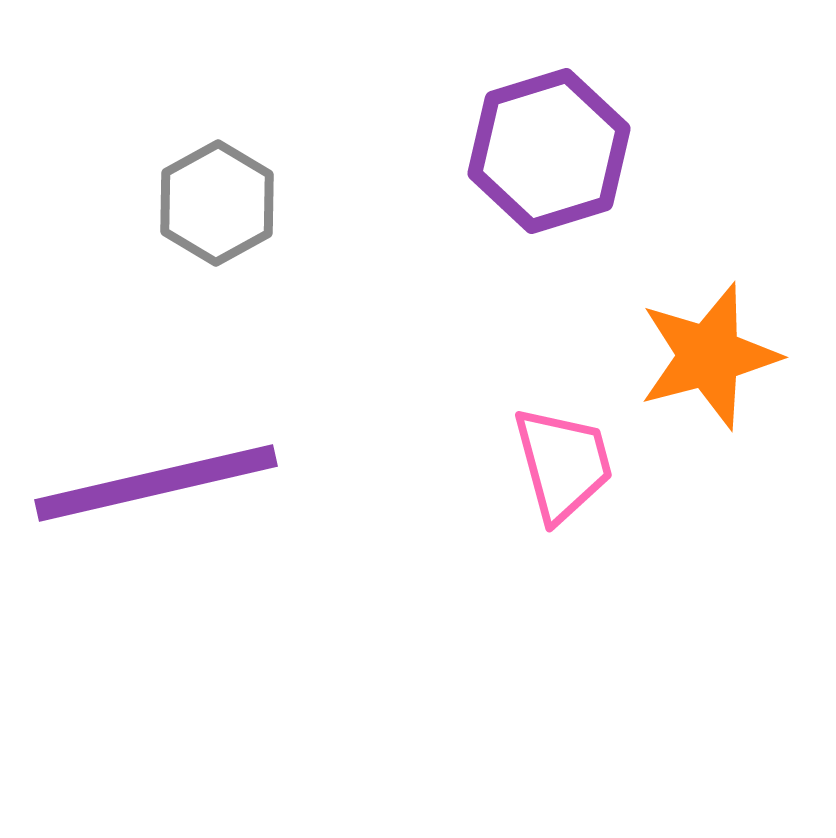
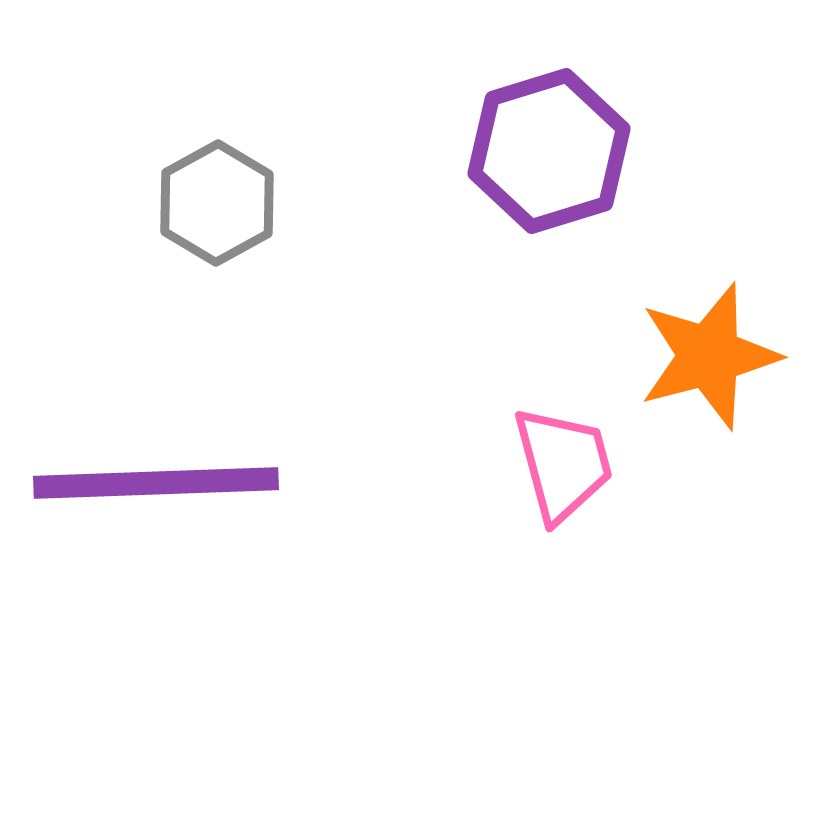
purple line: rotated 11 degrees clockwise
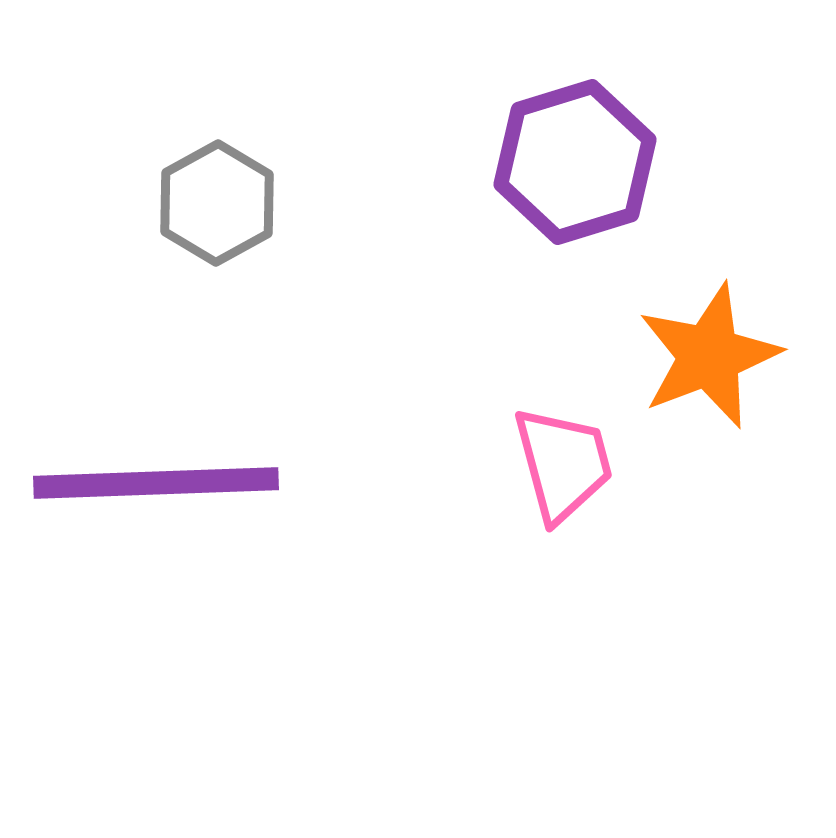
purple hexagon: moved 26 px right, 11 px down
orange star: rotated 6 degrees counterclockwise
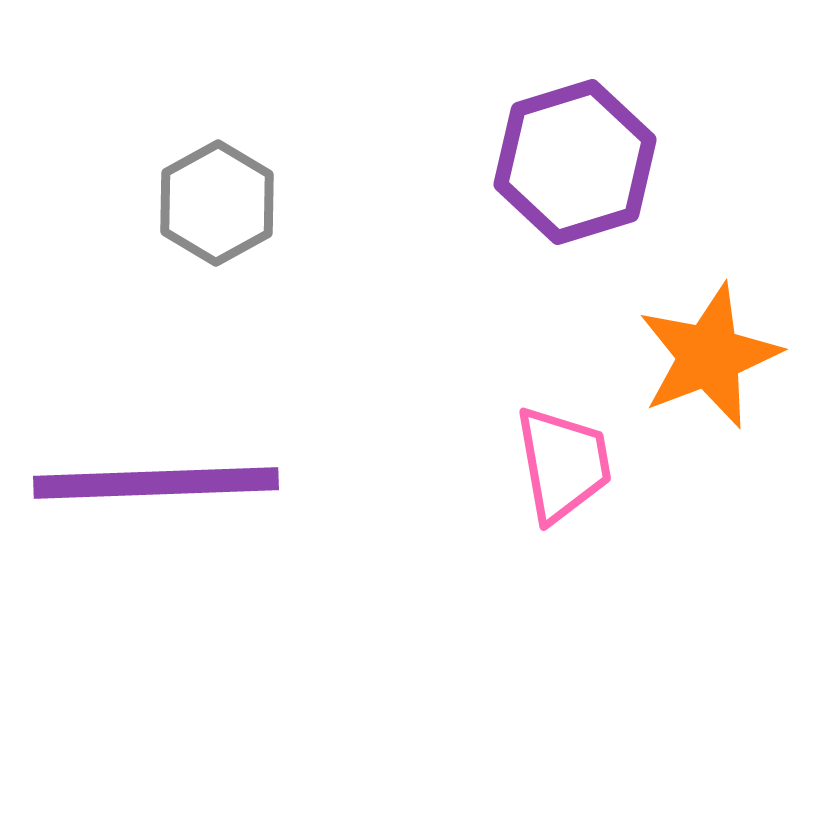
pink trapezoid: rotated 5 degrees clockwise
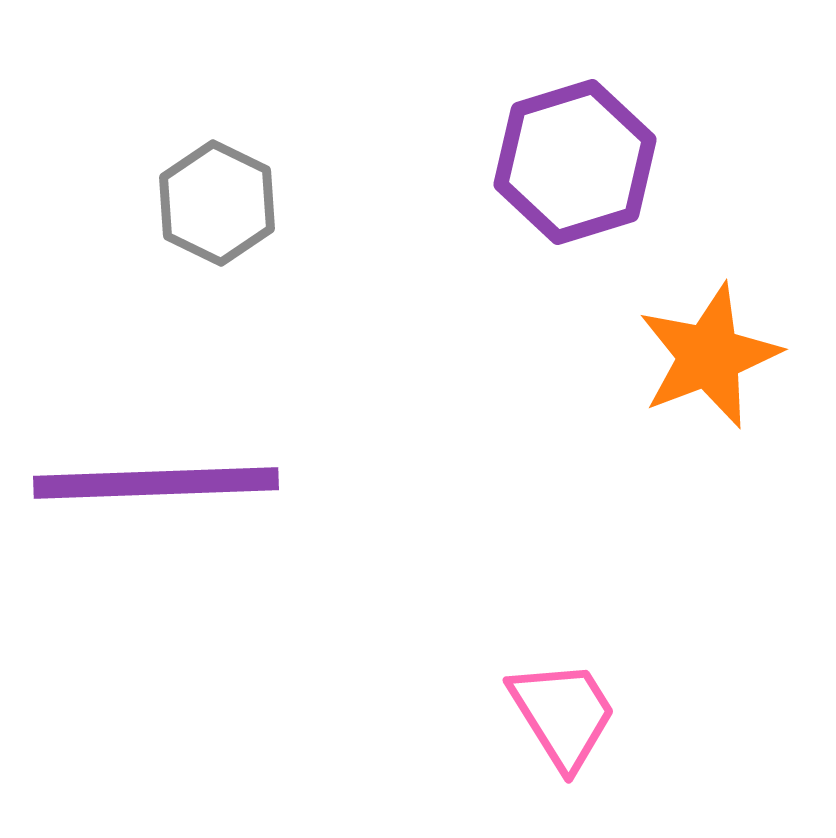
gray hexagon: rotated 5 degrees counterclockwise
pink trapezoid: moved 250 px down; rotated 22 degrees counterclockwise
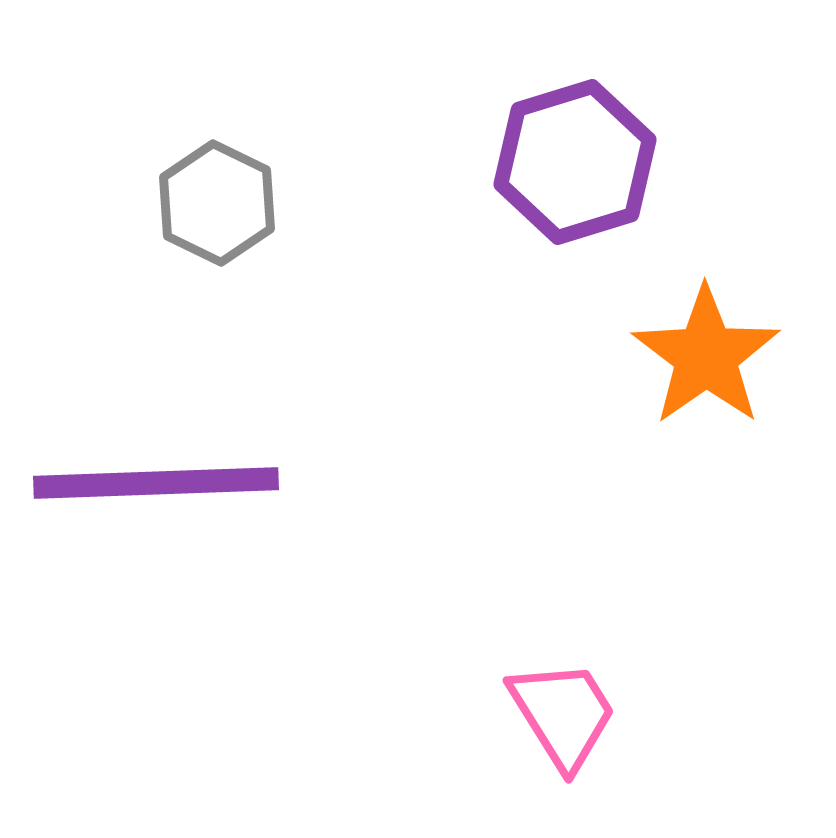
orange star: moved 3 px left; rotated 14 degrees counterclockwise
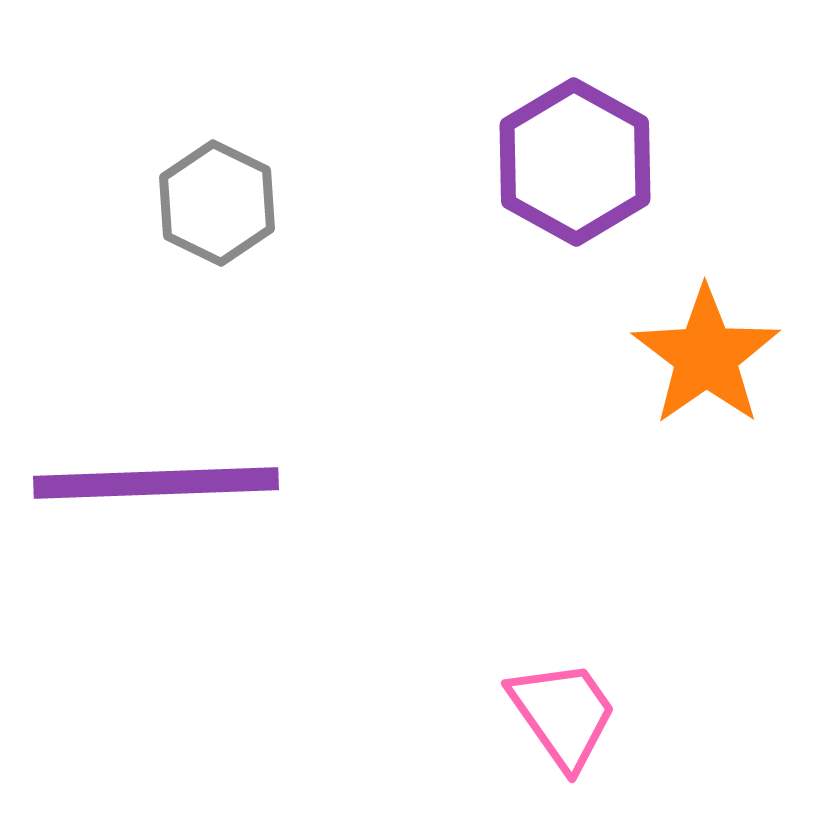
purple hexagon: rotated 14 degrees counterclockwise
pink trapezoid: rotated 3 degrees counterclockwise
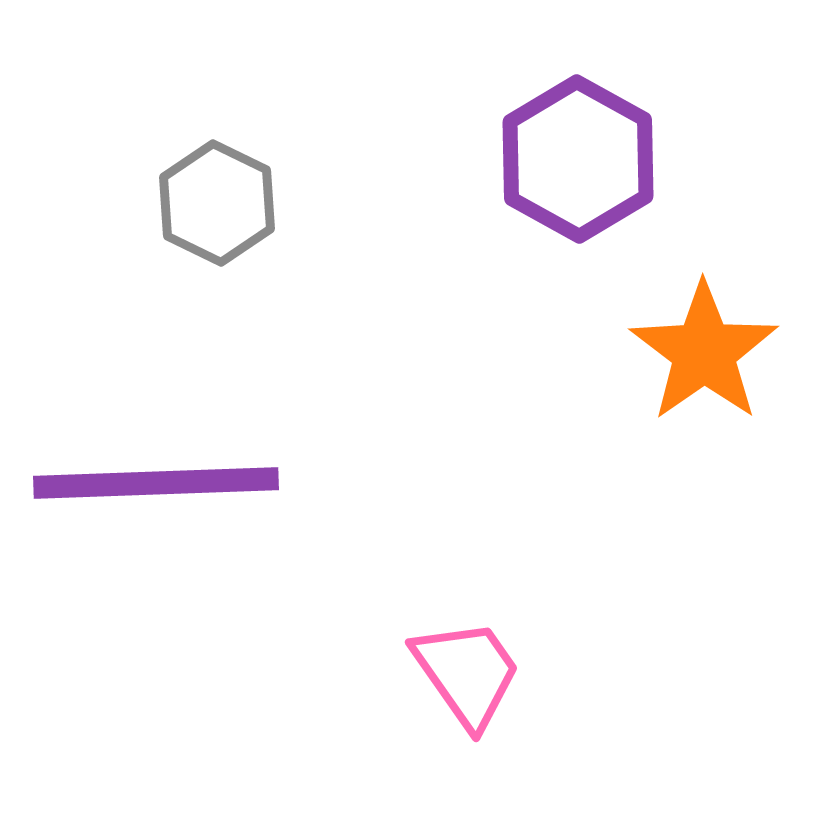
purple hexagon: moved 3 px right, 3 px up
orange star: moved 2 px left, 4 px up
pink trapezoid: moved 96 px left, 41 px up
